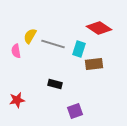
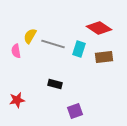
brown rectangle: moved 10 px right, 7 px up
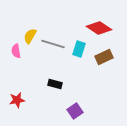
brown rectangle: rotated 18 degrees counterclockwise
purple square: rotated 14 degrees counterclockwise
